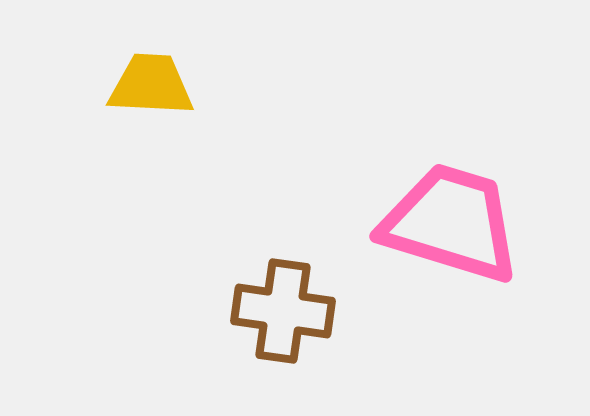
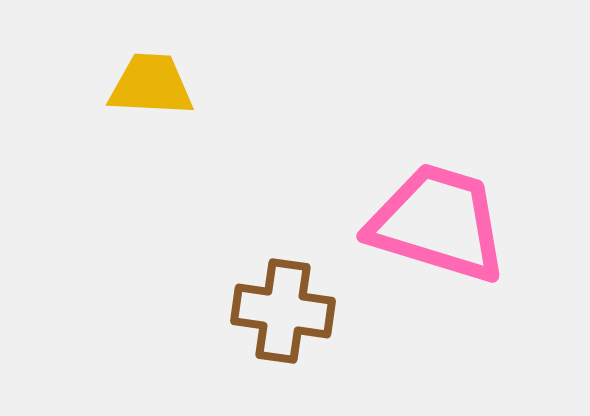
pink trapezoid: moved 13 px left
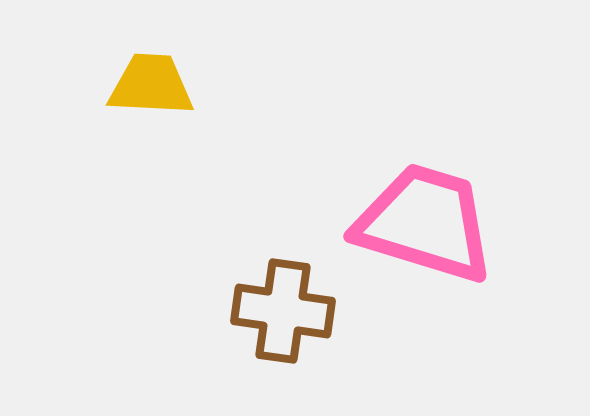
pink trapezoid: moved 13 px left
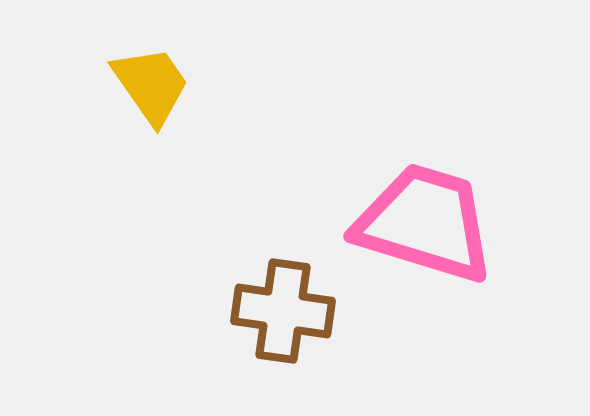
yellow trapezoid: rotated 52 degrees clockwise
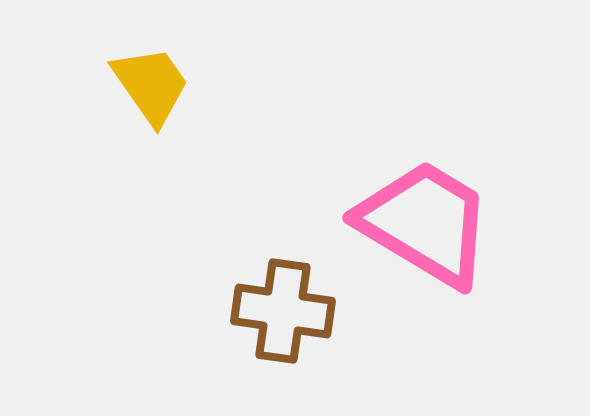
pink trapezoid: rotated 14 degrees clockwise
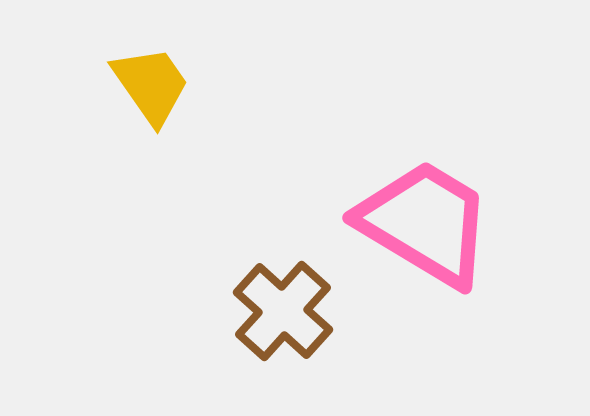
brown cross: rotated 34 degrees clockwise
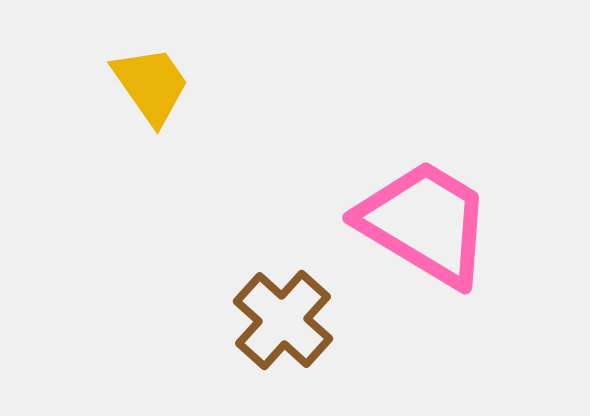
brown cross: moved 9 px down
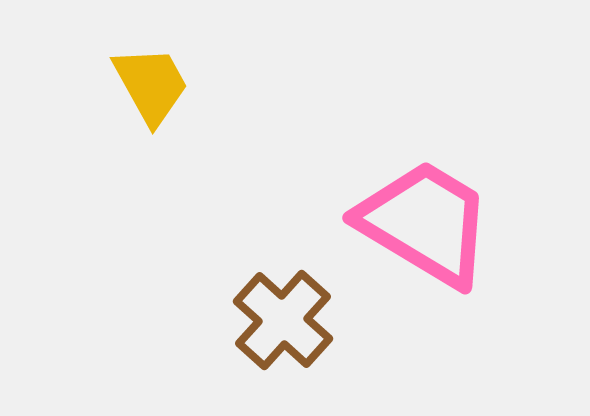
yellow trapezoid: rotated 6 degrees clockwise
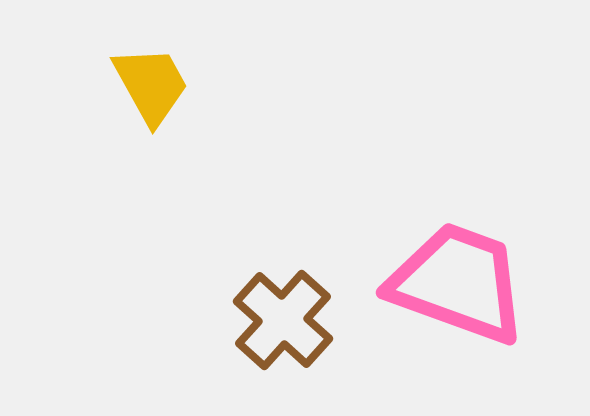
pink trapezoid: moved 33 px right, 60 px down; rotated 11 degrees counterclockwise
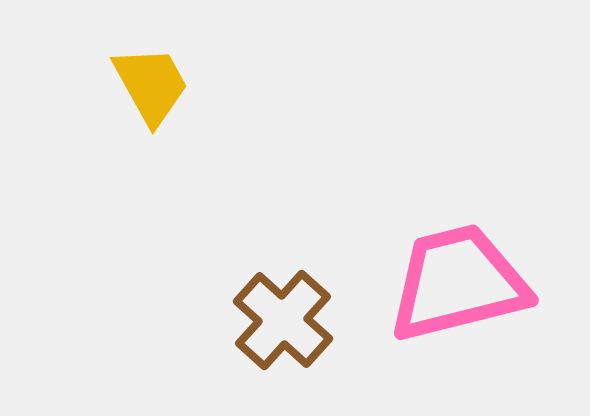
pink trapezoid: rotated 34 degrees counterclockwise
